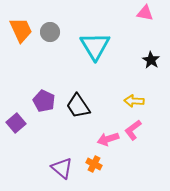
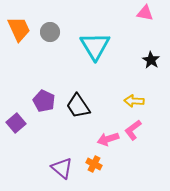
orange trapezoid: moved 2 px left, 1 px up
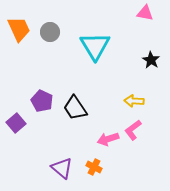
purple pentagon: moved 2 px left
black trapezoid: moved 3 px left, 2 px down
orange cross: moved 3 px down
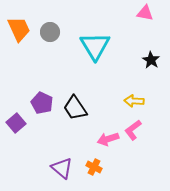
purple pentagon: moved 2 px down
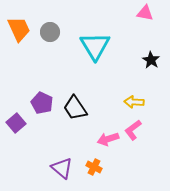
yellow arrow: moved 1 px down
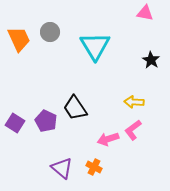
orange trapezoid: moved 10 px down
purple pentagon: moved 4 px right, 18 px down
purple square: moved 1 px left; rotated 18 degrees counterclockwise
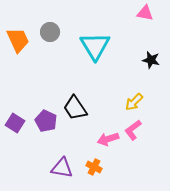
orange trapezoid: moved 1 px left, 1 px down
black star: rotated 18 degrees counterclockwise
yellow arrow: rotated 48 degrees counterclockwise
purple triangle: rotated 30 degrees counterclockwise
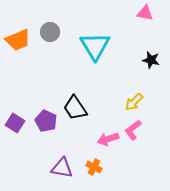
orange trapezoid: rotated 92 degrees clockwise
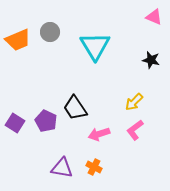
pink triangle: moved 9 px right, 4 px down; rotated 12 degrees clockwise
pink L-shape: moved 2 px right
pink arrow: moved 9 px left, 5 px up
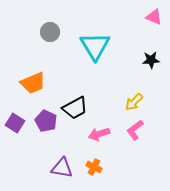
orange trapezoid: moved 15 px right, 43 px down
black star: rotated 18 degrees counterclockwise
black trapezoid: rotated 84 degrees counterclockwise
